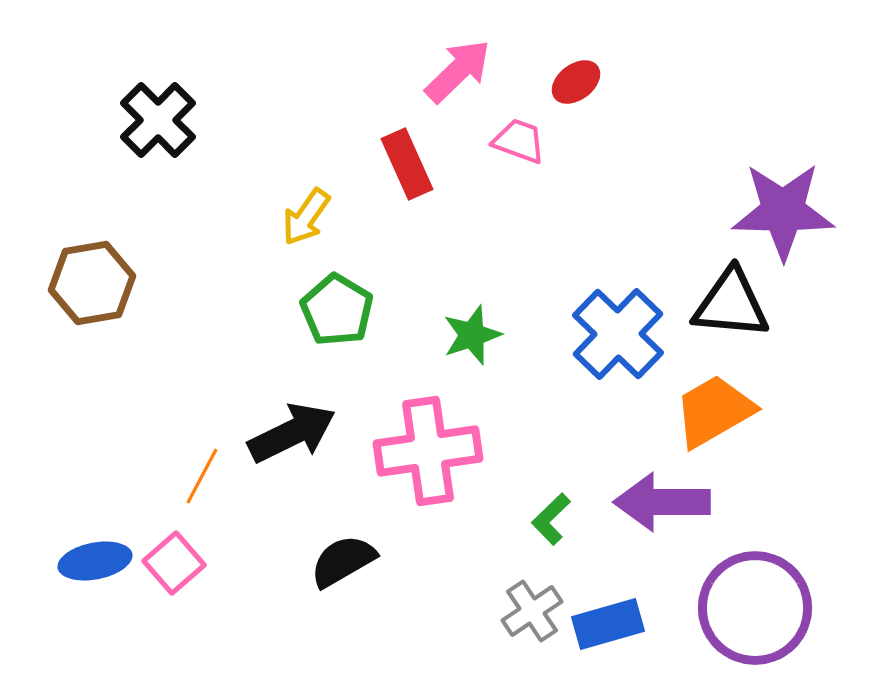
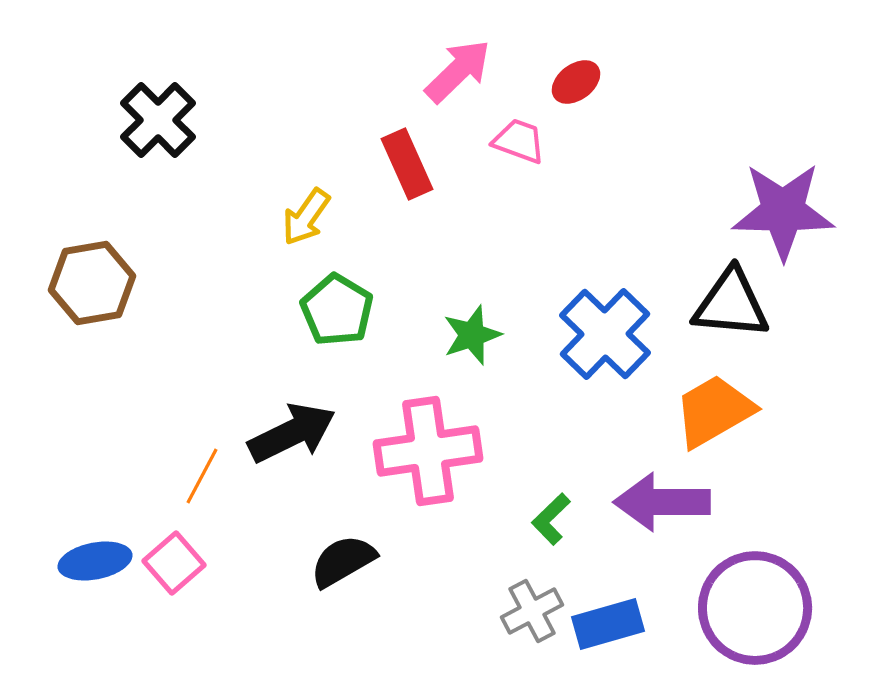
blue cross: moved 13 px left
gray cross: rotated 6 degrees clockwise
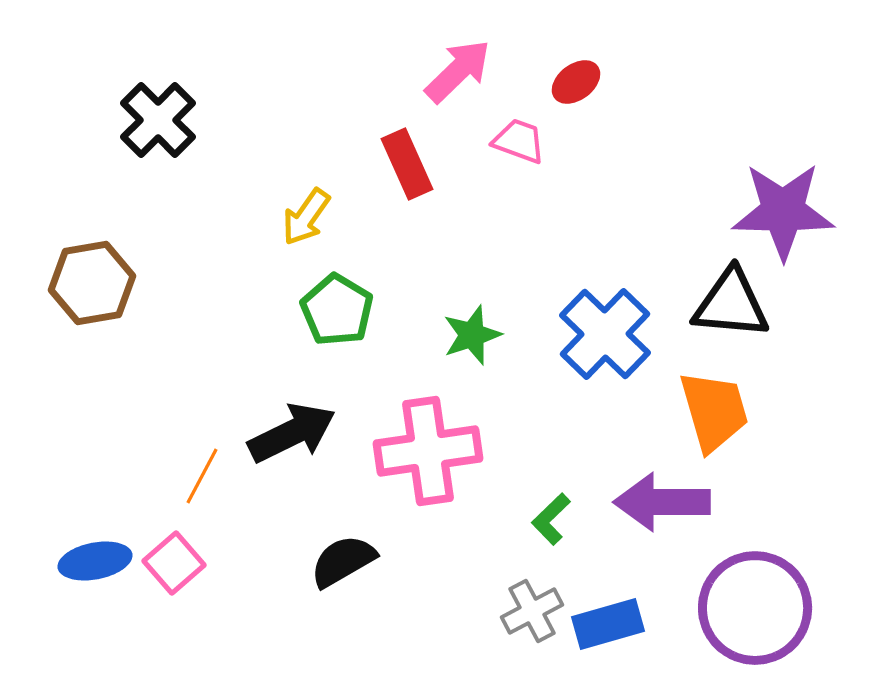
orange trapezoid: rotated 104 degrees clockwise
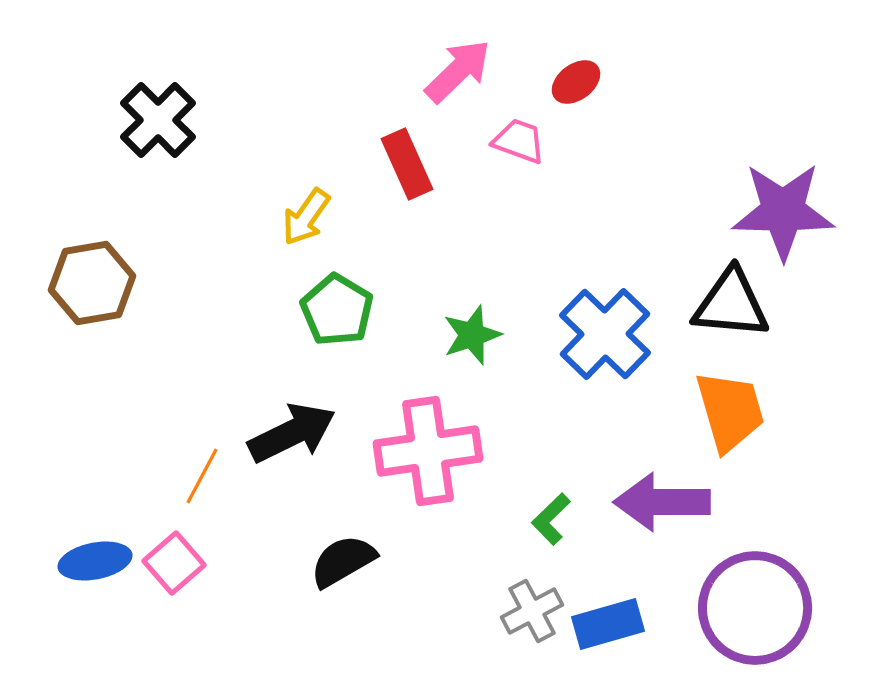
orange trapezoid: moved 16 px right
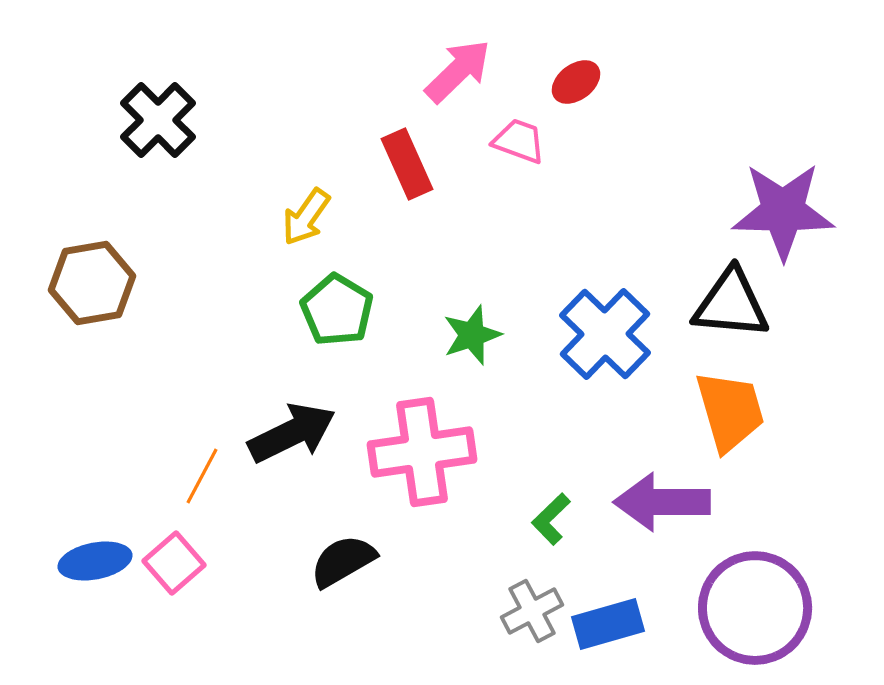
pink cross: moved 6 px left, 1 px down
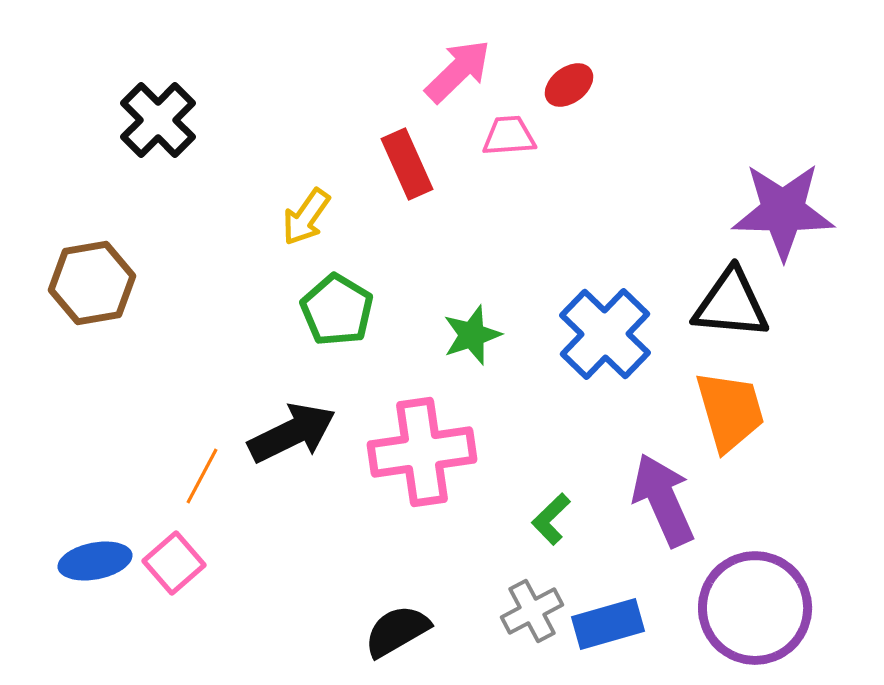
red ellipse: moved 7 px left, 3 px down
pink trapezoid: moved 10 px left, 5 px up; rotated 24 degrees counterclockwise
purple arrow: moved 1 px right, 2 px up; rotated 66 degrees clockwise
black semicircle: moved 54 px right, 70 px down
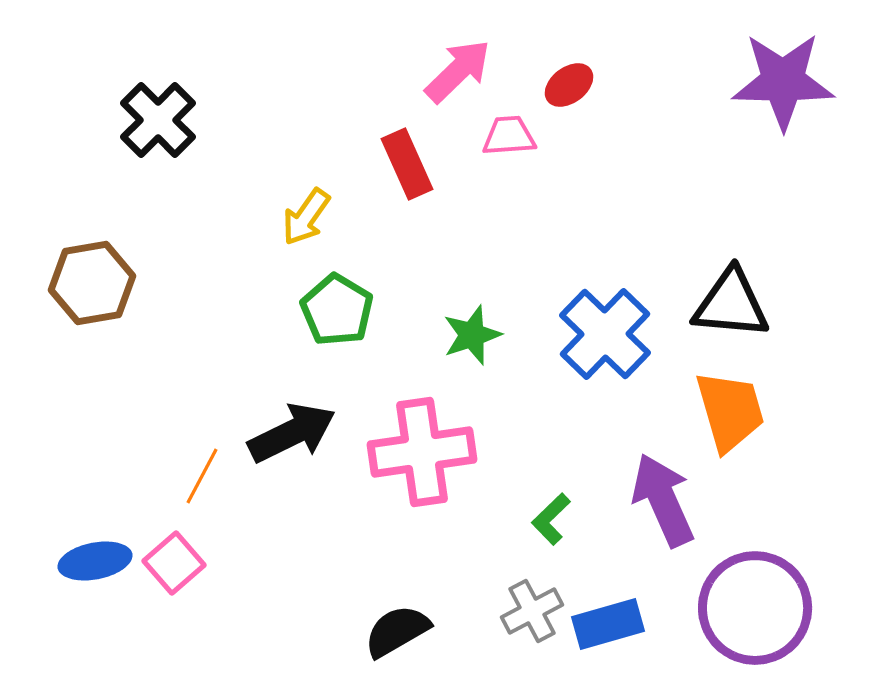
purple star: moved 130 px up
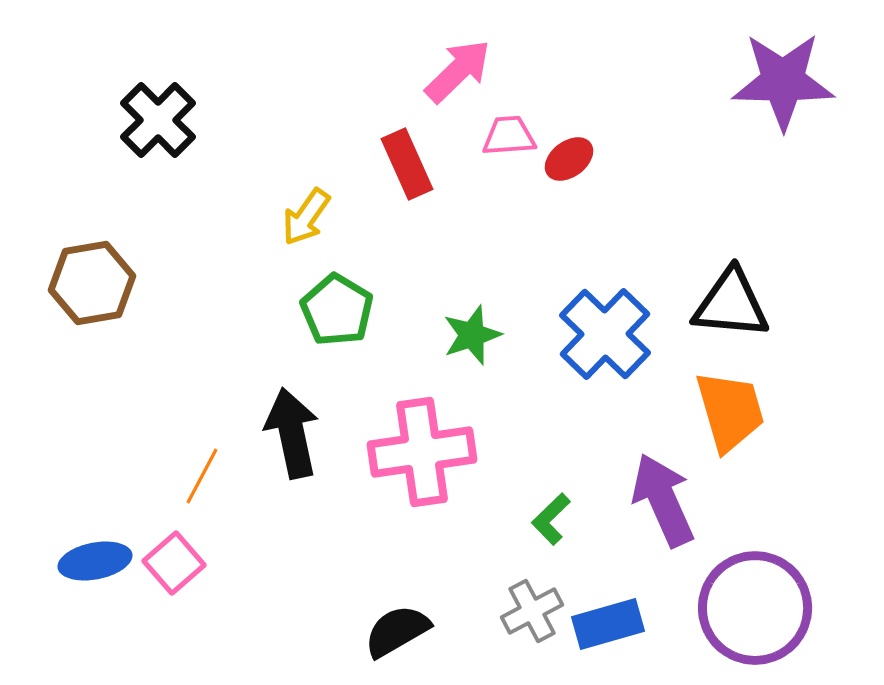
red ellipse: moved 74 px down
black arrow: rotated 76 degrees counterclockwise
